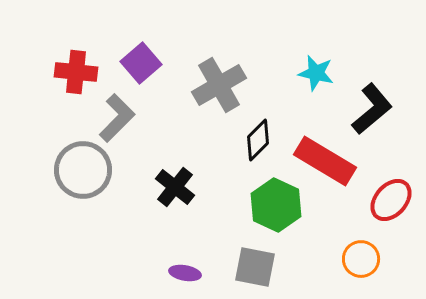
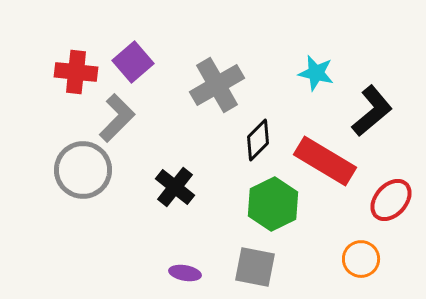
purple square: moved 8 px left, 1 px up
gray cross: moved 2 px left
black L-shape: moved 2 px down
green hexagon: moved 3 px left, 1 px up; rotated 9 degrees clockwise
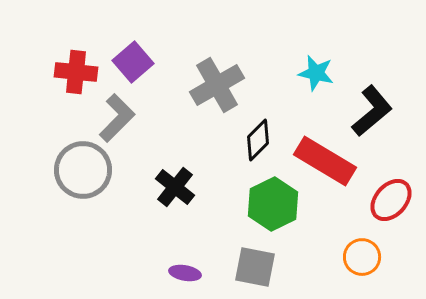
orange circle: moved 1 px right, 2 px up
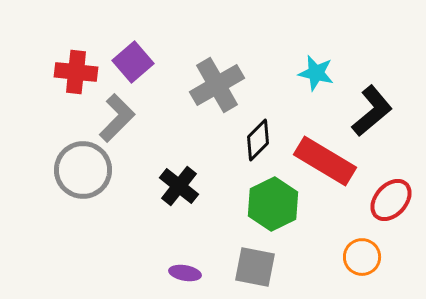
black cross: moved 4 px right, 1 px up
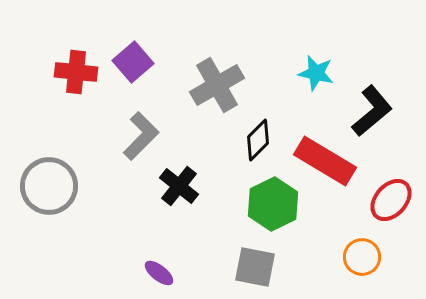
gray L-shape: moved 24 px right, 18 px down
gray circle: moved 34 px left, 16 px down
purple ellipse: moved 26 px left; rotated 28 degrees clockwise
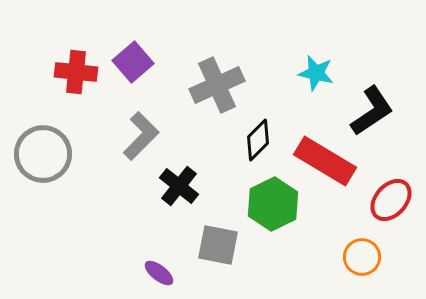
gray cross: rotated 6 degrees clockwise
black L-shape: rotated 6 degrees clockwise
gray circle: moved 6 px left, 32 px up
gray square: moved 37 px left, 22 px up
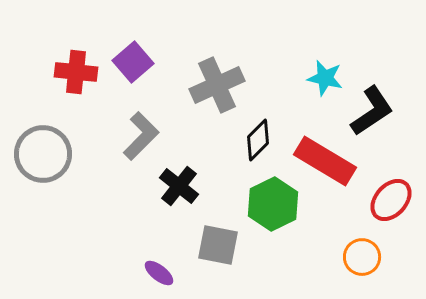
cyan star: moved 9 px right, 5 px down
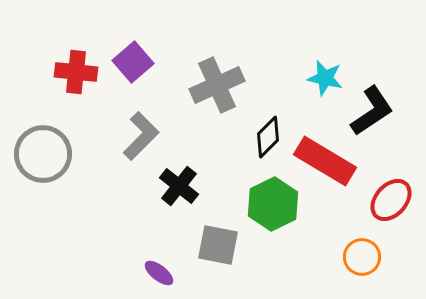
black diamond: moved 10 px right, 3 px up
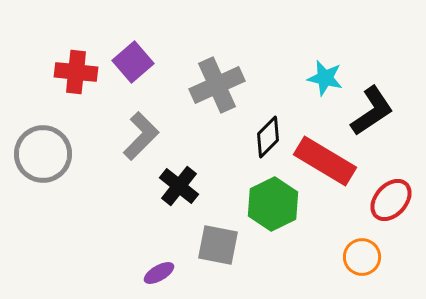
purple ellipse: rotated 68 degrees counterclockwise
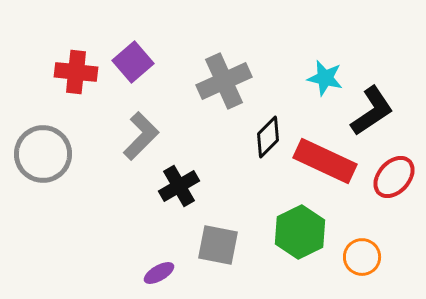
gray cross: moved 7 px right, 4 px up
red rectangle: rotated 6 degrees counterclockwise
black cross: rotated 21 degrees clockwise
red ellipse: moved 3 px right, 23 px up
green hexagon: moved 27 px right, 28 px down
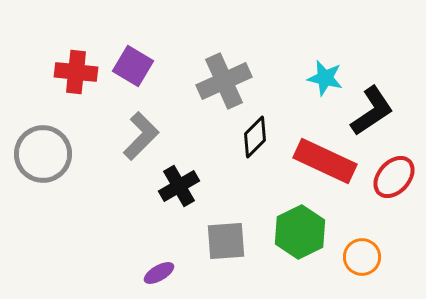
purple square: moved 4 px down; rotated 18 degrees counterclockwise
black diamond: moved 13 px left
gray square: moved 8 px right, 4 px up; rotated 15 degrees counterclockwise
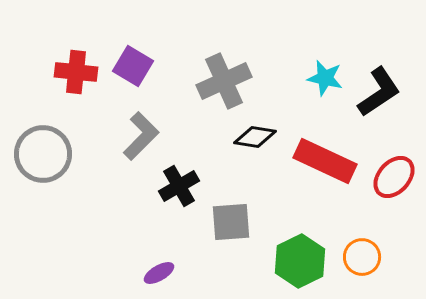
black L-shape: moved 7 px right, 19 px up
black diamond: rotated 54 degrees clockwise
green hexagon: moved 29 px down
gray square: moved 5 px right, 19 px up
